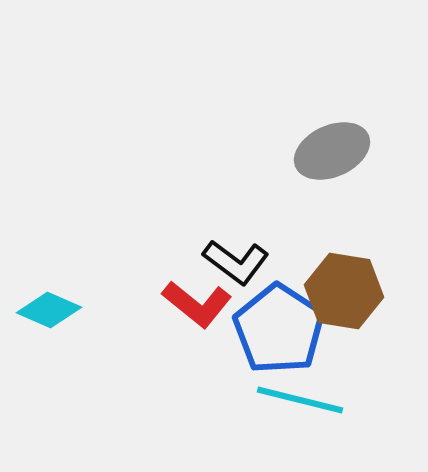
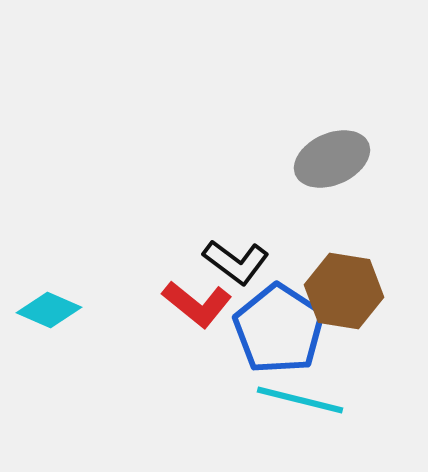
gray ellipse: moved 8 px down
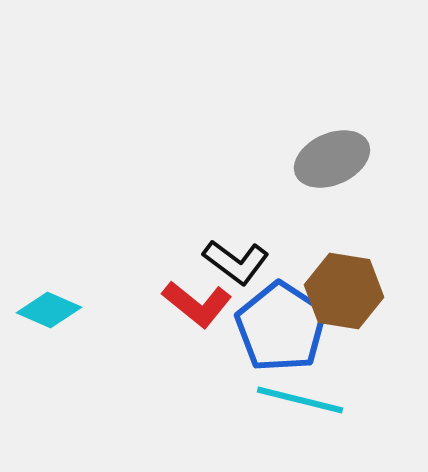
blue pentagon: moved 2 px right, 2 px up
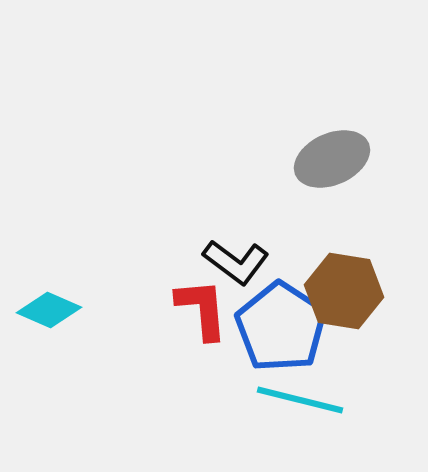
red L-shape: moved 5 px right, 5 px down; rotated 134 degrees counterclockwise
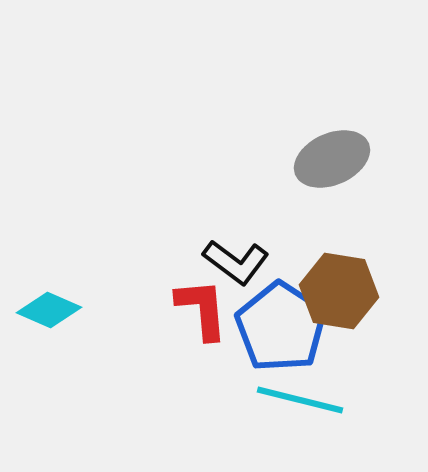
brown hexagon: moved 5 px left
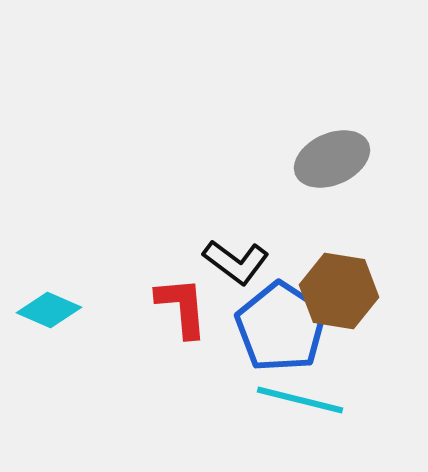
red L-shape: moved 20 px left, 2 px up
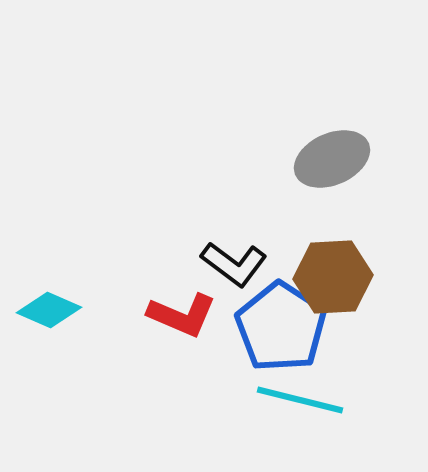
black L-shape: moved 2 px left, 2 px down
brown hexagon: moved 6 px left, 14 px up; rotated 12 degrees counterclockwise
red L-shape: moved 8 px down; rotated 118 degrees clockwise
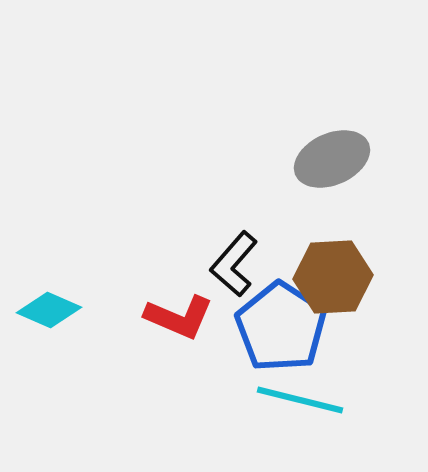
black L-shape: rotated 94 degrees clockwise
red L-shape: moved 3 px left, 2 px down
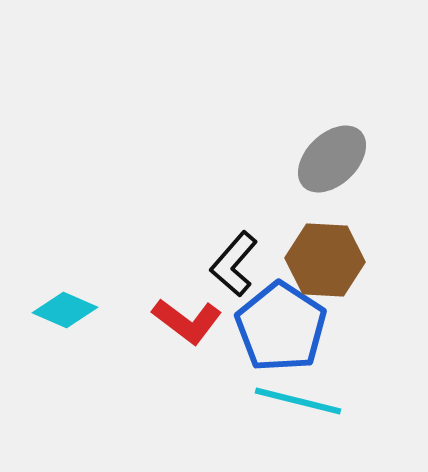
gray ellipse: rotated 20 degrees counterclockwise
brown hexagon: moved 8 px left, 17 px up; rotated 6 degrees clockwise
cyan diamond: moved 16 px right
red L-shape: moved 8 px right, 4 px down; rotated 14 degrees clockwise
cyan line: moved 2 px left, 1 px down
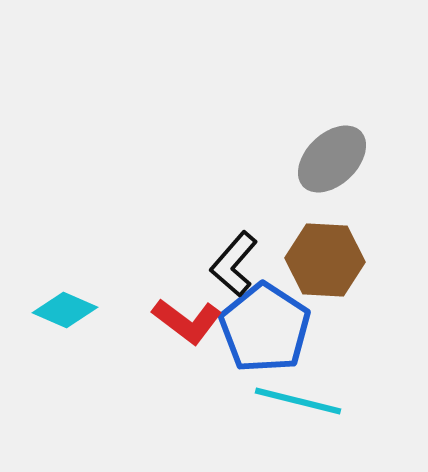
blue pentagon: moved 16 px left, 1 px down
